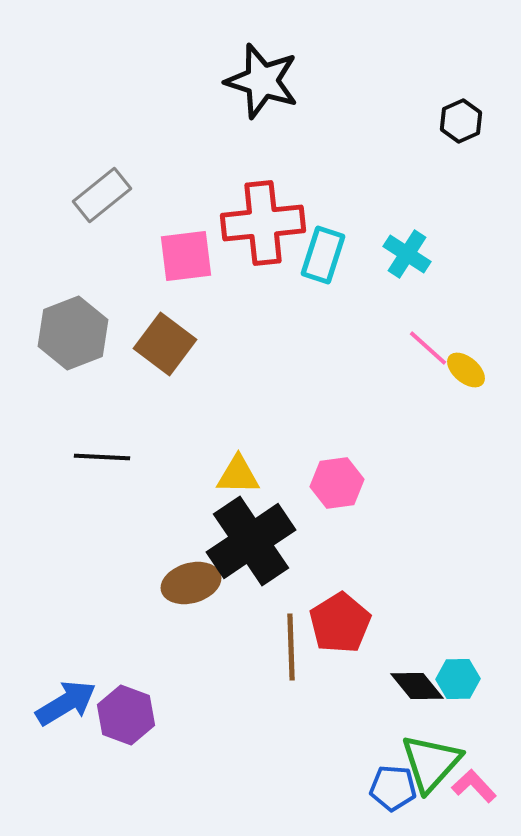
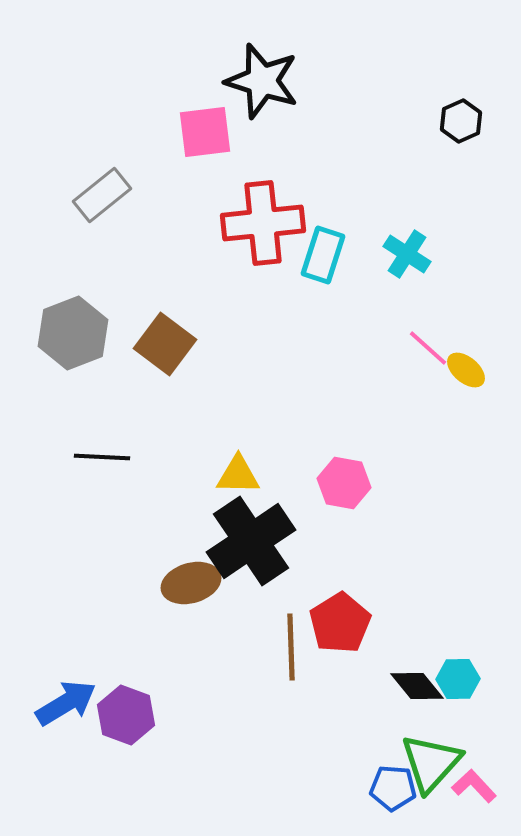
pink square: moved 19 px right, 124 px up
pink hexagon: moved 7 px right; rotated 18 degrees clockwise
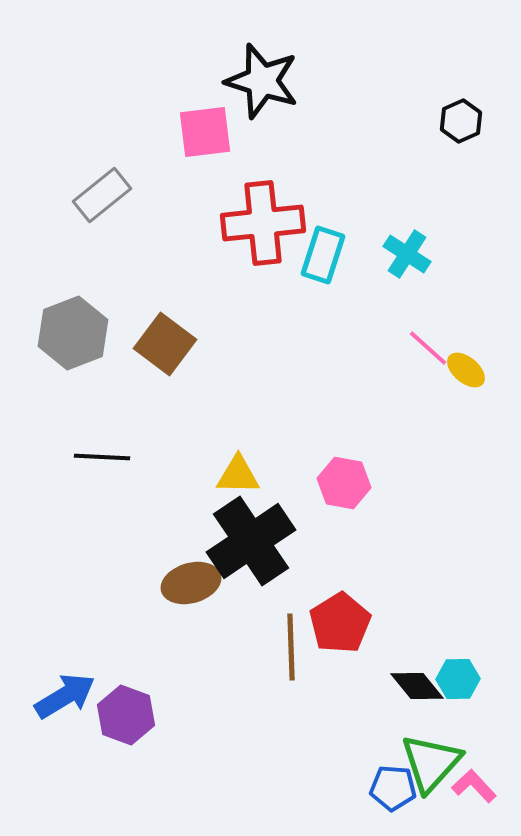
blue arrow: moved 1 px left, 7 px up
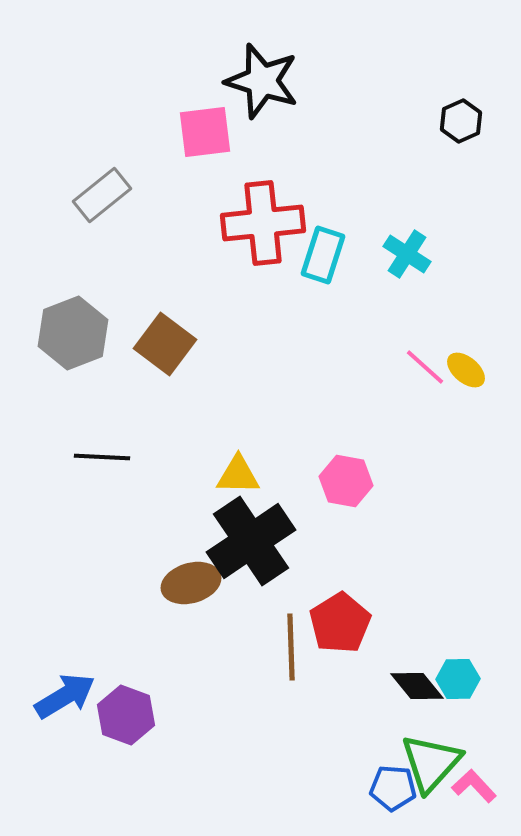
pink line: moved 3 px left, 19 px down
pink hexagon: moved 2 px right, 2 px up
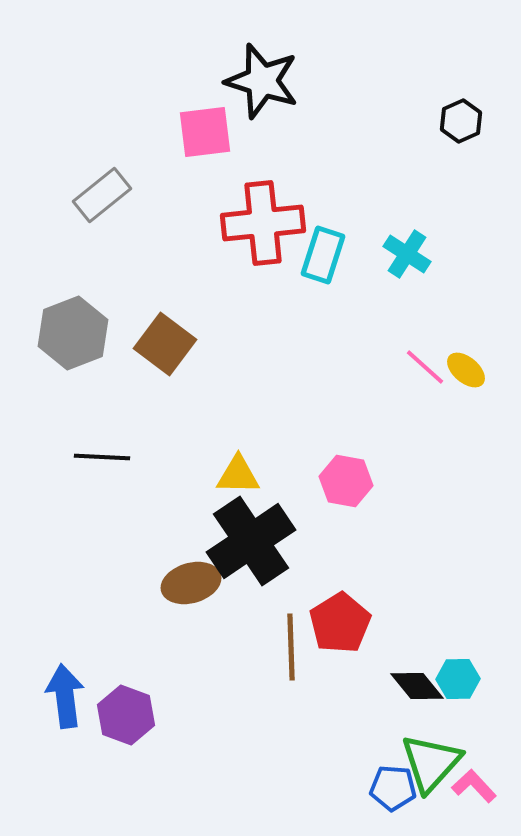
blue arrow: rotated 66 degrees counterclockwise
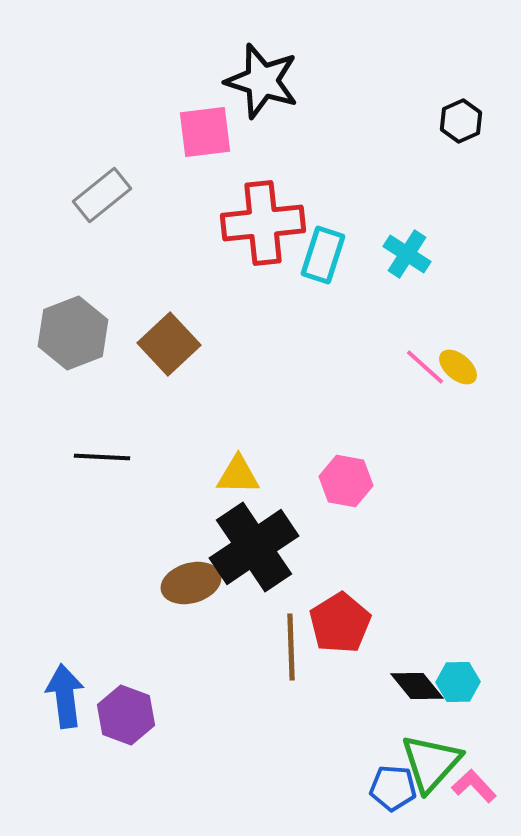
brown square: moved 4 px right; rotated 10 degrees clockwise
yellow ellipse: moved 8 px left, 3 px up
black cross: moved 3 px right, 6 px down
cyan hexagon: moved 3 px down
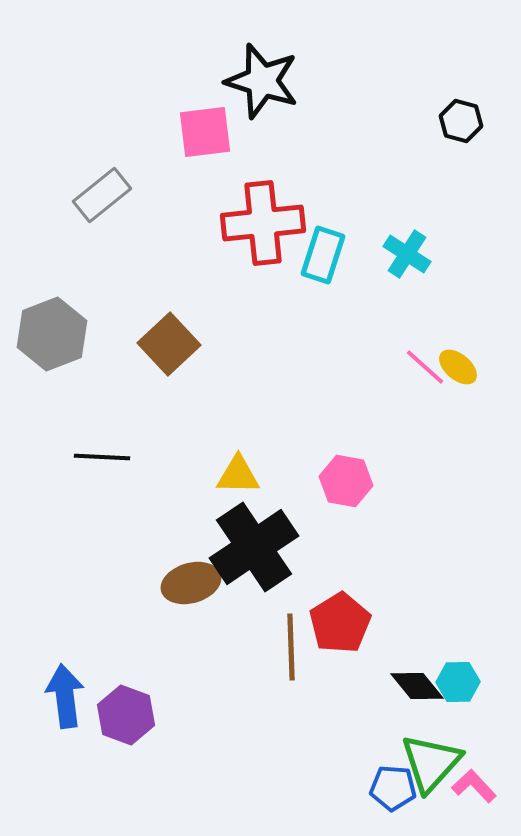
black hexagon: rotated 21 degrees counterclockwise
gray hexagon: moved 21 px left, 1 px down
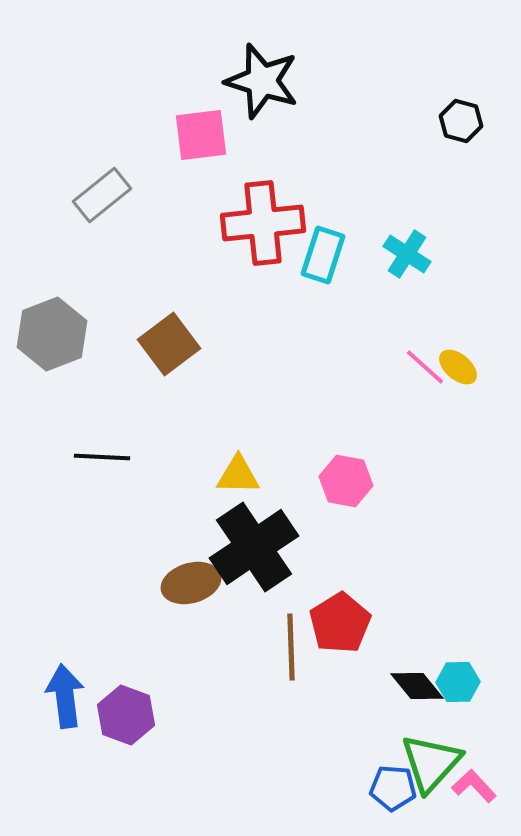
pink square: moved 4 px left, 3 px down
brown square: rotated 6 degrees clockwise
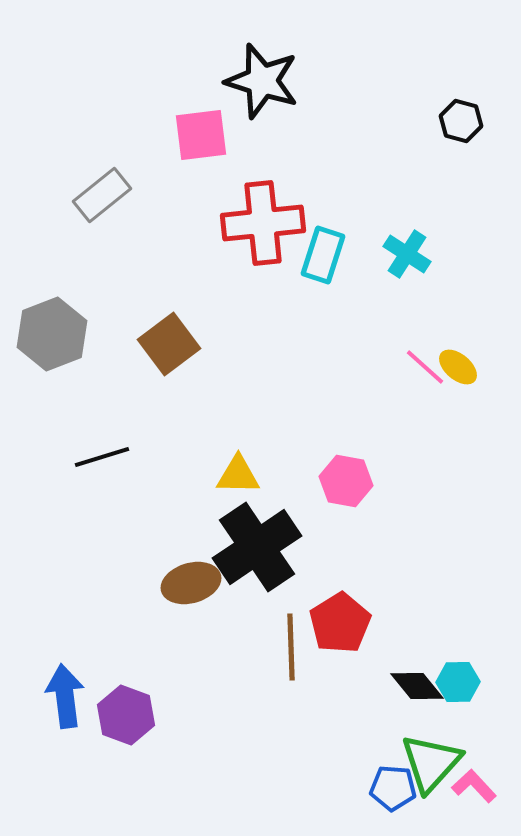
black line: rotated 20 degrees counterclockwise
black cross: moved 3 px right
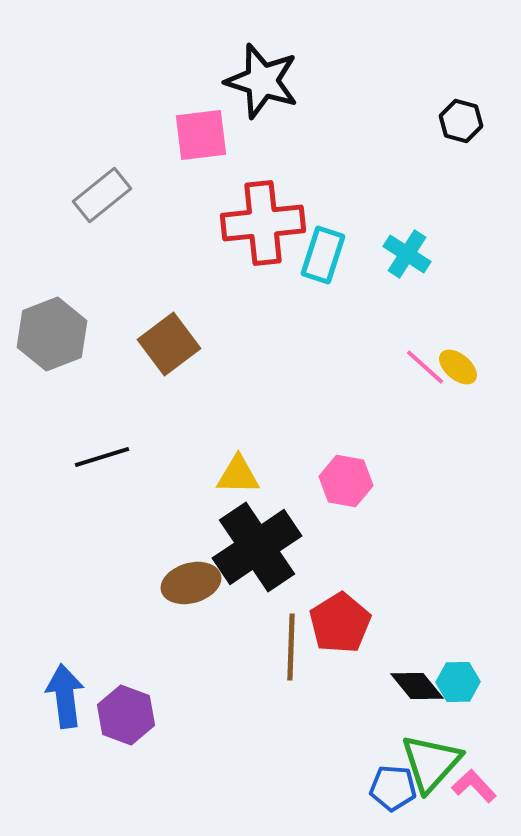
brown line: rotated 4 degrees clockwise
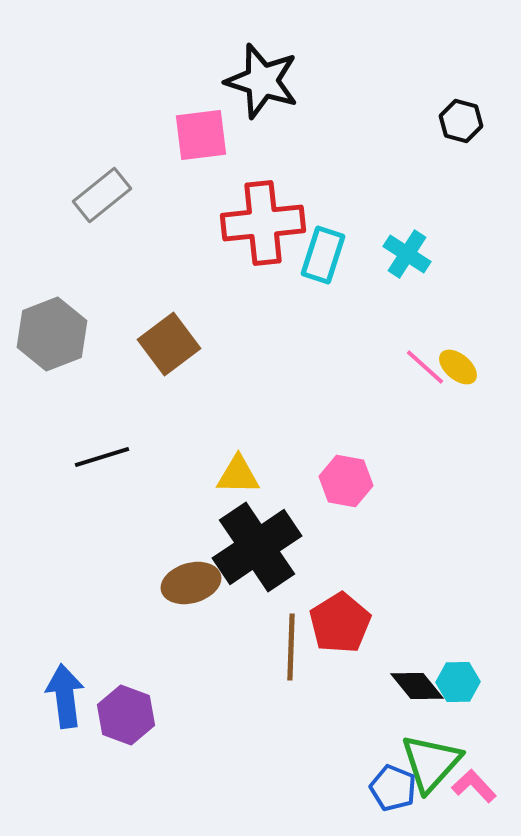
blue pentagon: rotated 18 degrees clockwise
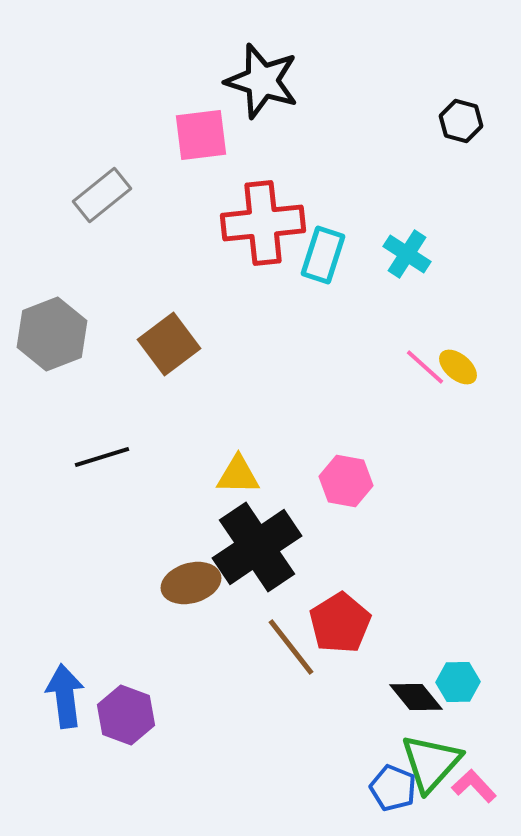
brown line: rotated 40 degrees counterclockwise
black diamond: moved 1 px left, 11 px down
